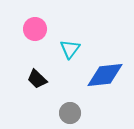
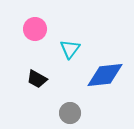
black trapezoid: rotated 15 degrees counterclockwise
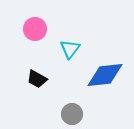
gray circle: moved 2 px right, 1 px down
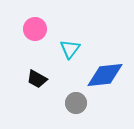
gray circle: moved 4 px right, 11 px up
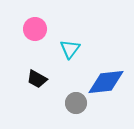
blue diamond: moved 1 px right, 7 px down
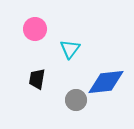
black trapezoid: rotated 70 degrees clockwise
gray circle: moved 3 px up
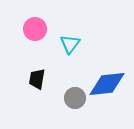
cyan triangle: moved 5 px up
blue diamond: moved 1 px right, 2 px down
gray circle: moved 1 px left, 2 px up
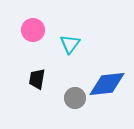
pink circle: moved 2 px left, 1 px down
